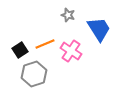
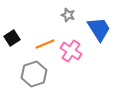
black square: moved 8 px left, 12 px up
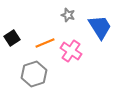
blue trapezoid: moved 1 px right, 2 px up
orange line: moved 1 px up
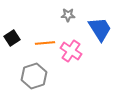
gray star: rotated 16 degrees counterclockwise
blue trapezoid: moved 2 px down
orange line: rotated 18 degrees clockwise
gray hexagon: moved 2 px down
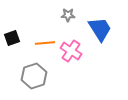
black square: rotated 14 degrees clockwise
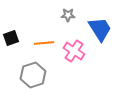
black square: moved 1 px left
orange line: moved 1 px left
pink cross: moved 3 px right
gray hexagon: moved 1 px left, 1 px up
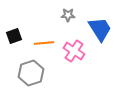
black square: moved 3 px right, 2 px up
gray hexagon: moved 2 px left, 2 px up
